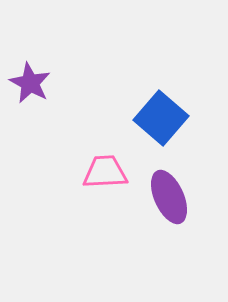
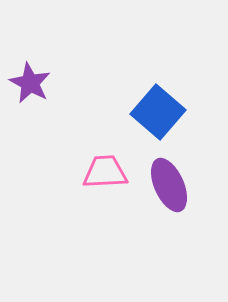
blue square: moved 3 px left, 6 px up
purple ellipse: moved 12 px up
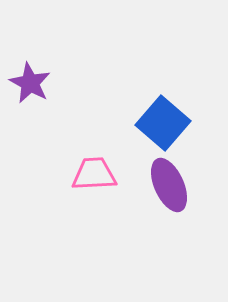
blue square: moved 5 px right, 11 px down
pink trapezoid: moved 11 px left, 2 px down
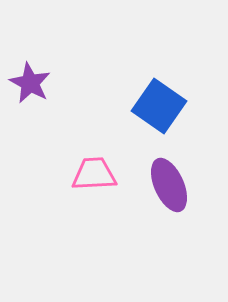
blue square: moved 4 px left, 17 px up; rotated 6 degrees counterclockwise
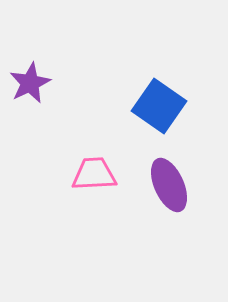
purple star: rotated 18 degrees clockwise
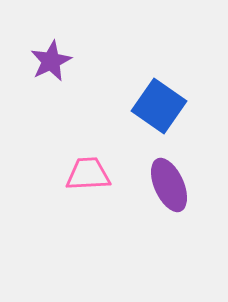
purple star: moved 21 px right, 22 px up
pink trapezoid: moved 6 px left
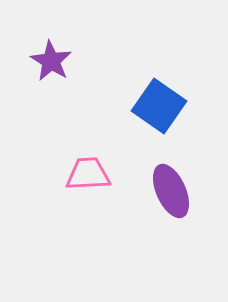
purple star: rotated 15 degrees counterclockwise
purple ellipse: moved 2 px right, 6 px down
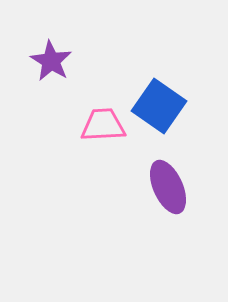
pink trapezoid: moved 15 px right, 49 px up
purple ellipse: moved 3 px left, 4 px up
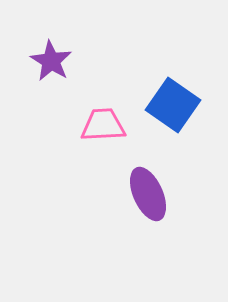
blue square: moved 14 px right, 1 px up
purple ellipse: moved 20 px left, 7 px down
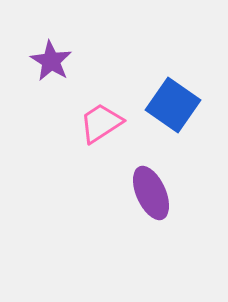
pink trapezoid: moved 2 px left, 2 px up; rotated 30 degrees counterclockwise
purple ellipse: moved 3 px right, 1 px up
